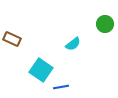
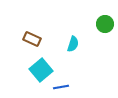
brown rectangle: moved 20 px right
cyan semicircle: rotated 35 degrees counterclockwise
cyan square: rotated 15 degrees clockwise
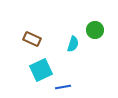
green circle: moved 10 px left, 6 px down
cyan square: rotated 15 degrees clockwise
blue line: moved 2 px right
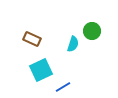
green circle: moved 3 px left, 1 px down
blue line: rotated 21 degrees counterclockwise
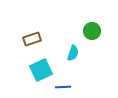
brown rectangle: rotated 42 degrees counterclockwise
cyan semicircle: moved 9 px down
blue line: rotated 28 degrees clockwise
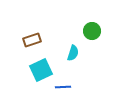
brown rectangle: moved 1 px down
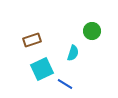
cyan square: moved 1 px right, 1 px up
blue line: moved 2 px right, 3 px up; rotated 35 degrees clockwise
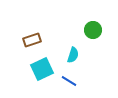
green circle: moved 1 px right, 1 px up
cyan semicircle: moved 2 px down
blue line: moved 4 px right, 3 px up
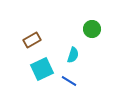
green circle: moved 1 px left, 1 px up
brown rectangle: rotated 12 degrees counterclockwise
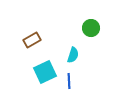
green circle: moved 1 px left, 1 px up
cyan square: moved 3 px right, 3 px down
blue line: rotated 56 degrees clockwise
